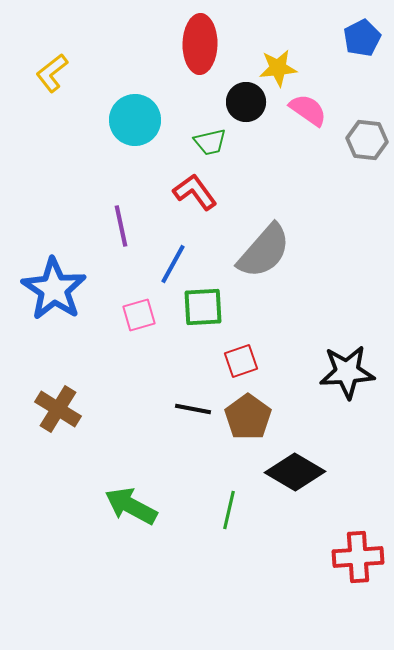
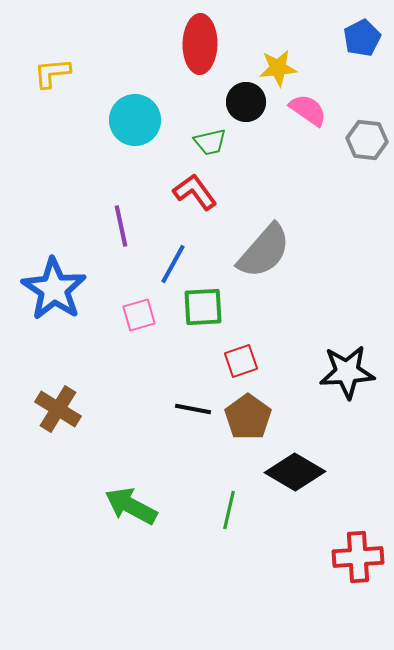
yellow L-shape: rotated 33 degrees clockwise
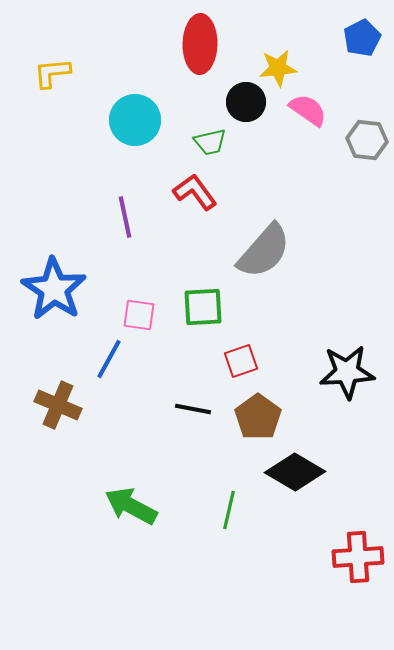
purple line: moved 4 px right, 9 px up
blue line: moved 64 px left, 95 px down
pink square: rotated 24 degrees clockwise
brown cross: moved 4 px up; rotated 9 degrees counterclockwise
brown pentagon: moved 10 px right
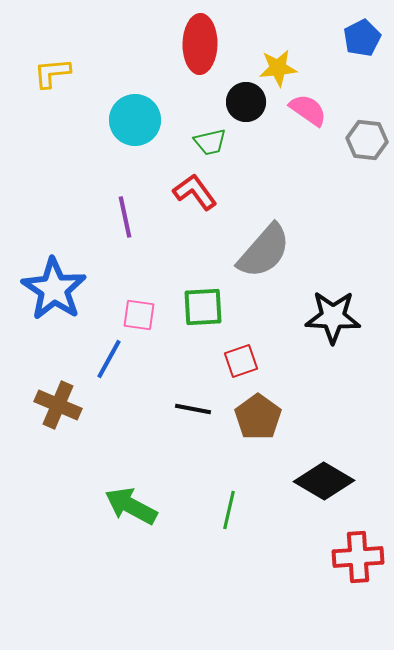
black star: moved 14 px left, 55 px up; rotated 6 degrees clockwise
black diamond: moved 29 px right, 9 px down
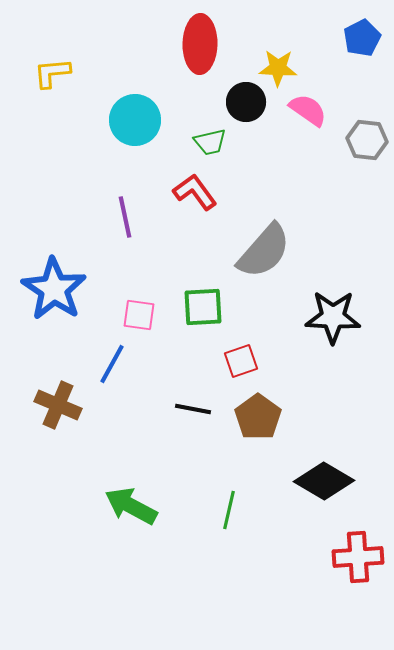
yellow star: rotated 9 degrees clockwise
blue line: moved 3 px right, 5 px down
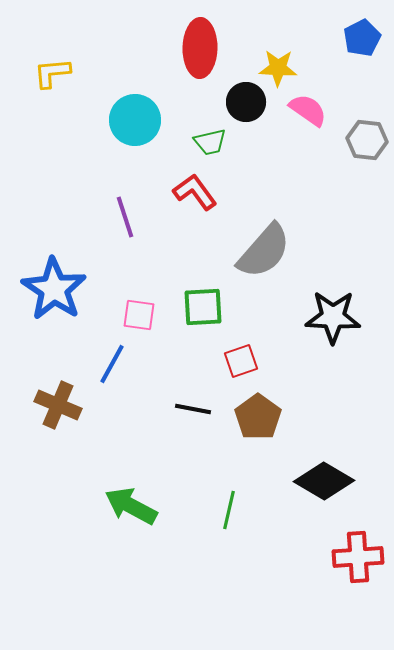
red ellipse: moved 4 px down
purple line: rotated 6 degrees counterclockwise
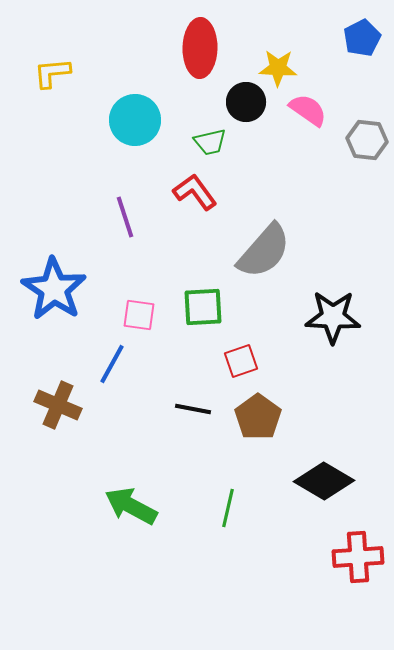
green line: moved 1 px left, 2 px up
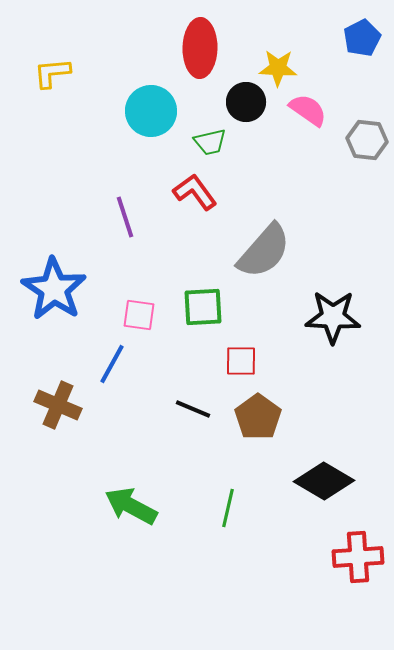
cyan circle: moved 16 px right, 9 px up
red square: rotated 20 degrees clockwise
black line: rotated 12 degrees clockwise
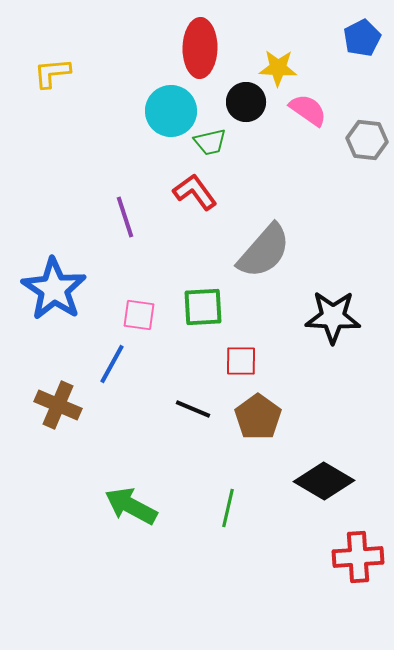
cyan circle: moved 20 px right
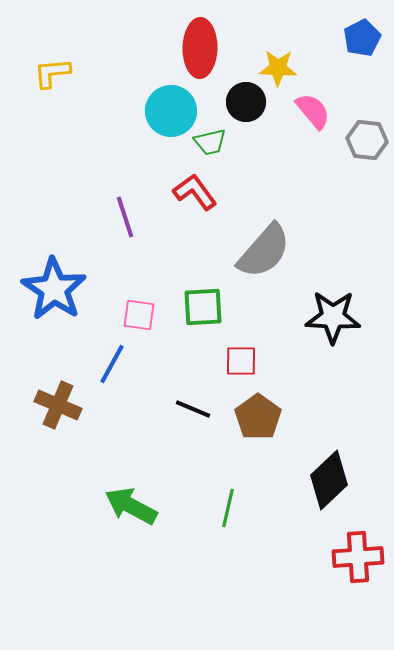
pink semicircle: moved 5 px right, 1 px down; rotated 15 degrees clockwise
black diamond: moved 5 px right, 1 px up; rotated 74 degrees counterclockwise
